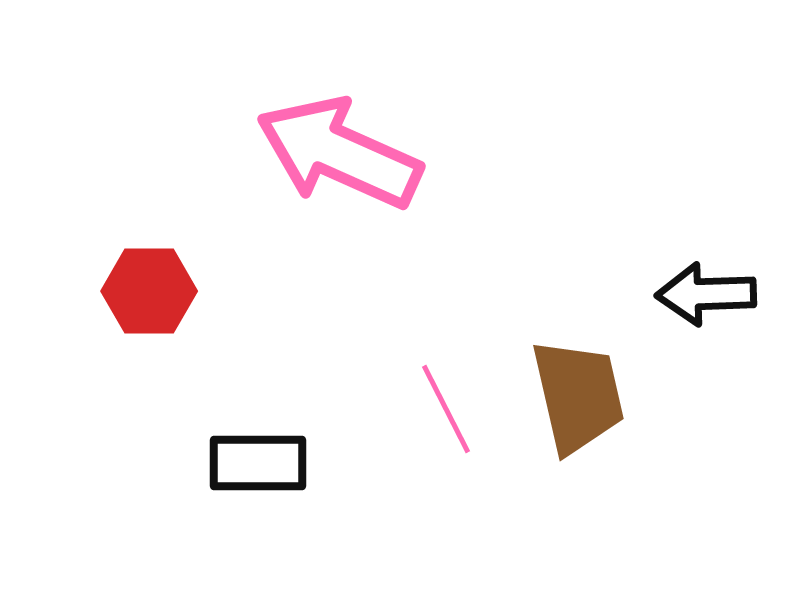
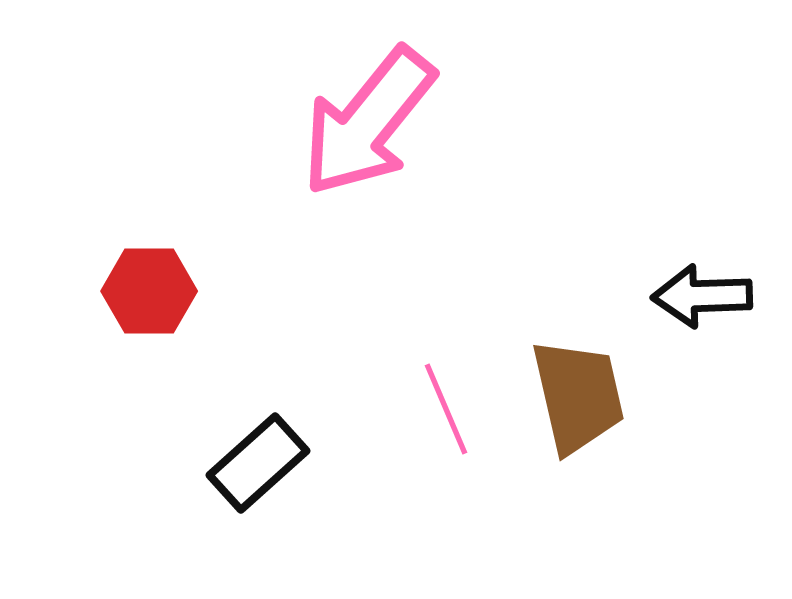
pink arrow: moved 29 px right, 31 px up; rotated 75 degrees counterclockwise
black arrow: moved 4 px left, 2 px down
pink line: rotated 4 degrees clockwise
black rectangle: rotated 42 degrees counterclockwise
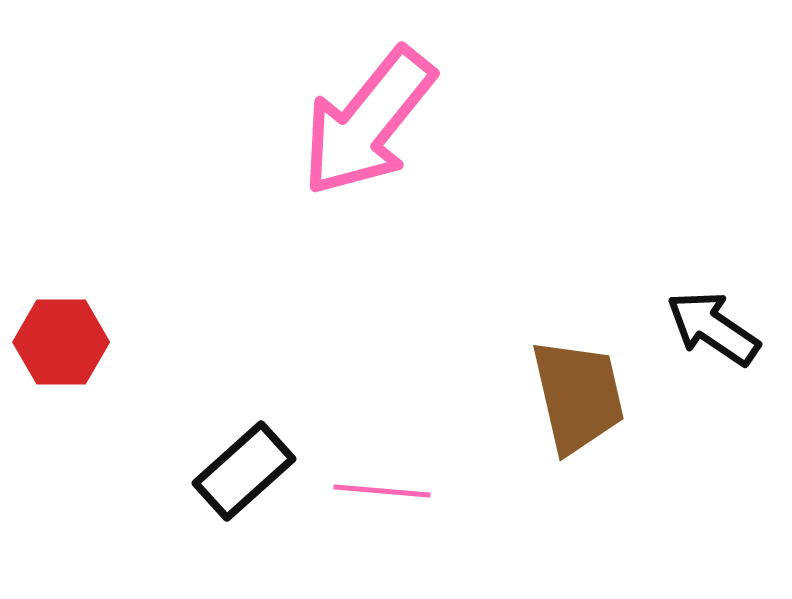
red hexagon: moved 88 px left, 51 px down
black arrow: moved 11 px right, 32 px down; rotated 36 degrees clockwise
pink line: moved 64 px left, 82 px down; rotated 62 degrees counterclockwise
black rectangle: moved 14 px left, 8 px down
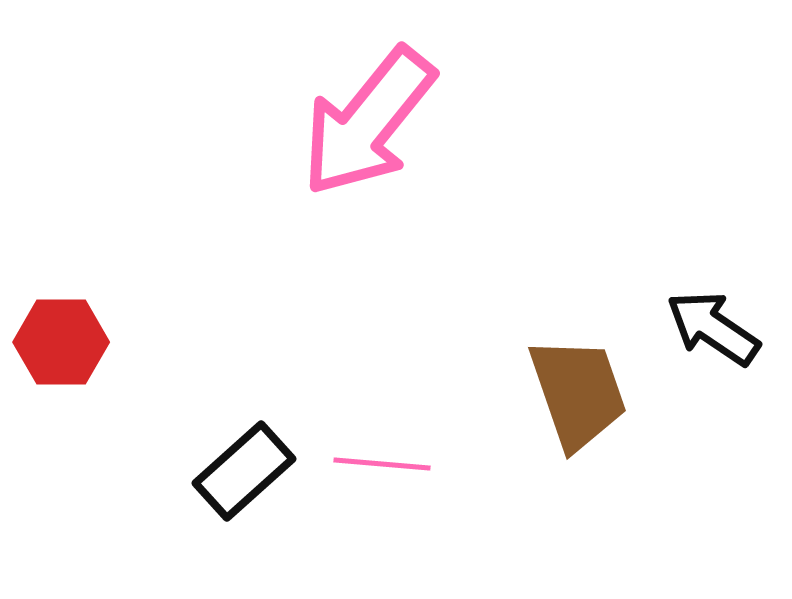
brown trapezoid: moved 3 px up; rotated 6 degrees counterclockwise
pink line: moved 27 px up
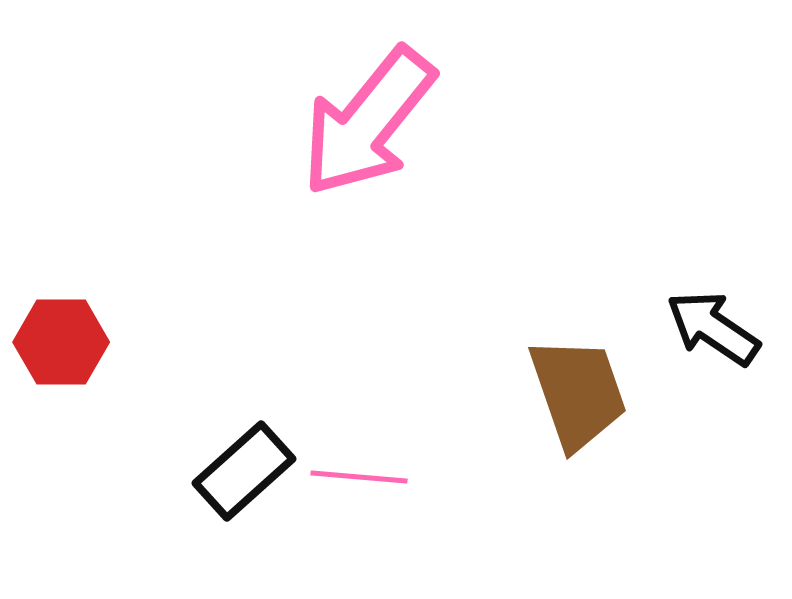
pink line: moved 23 px left, 13 px down
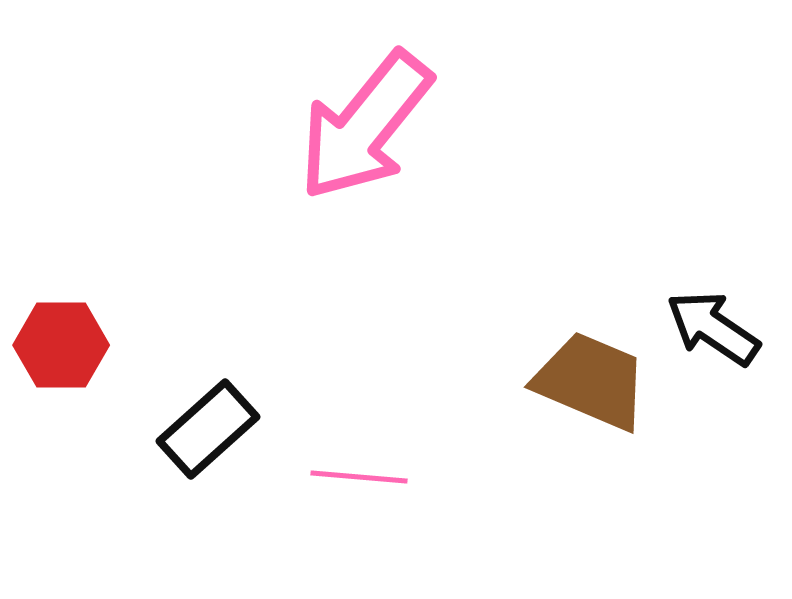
pink arrow: moved 3 px left, 4 px down
red hexagon: moved 3 px down
brown trapezoid: moved 13 px right, 12 px up; rotated 48 degrees counterclockwise
black rectangle: moved 36 px left, 42 px up
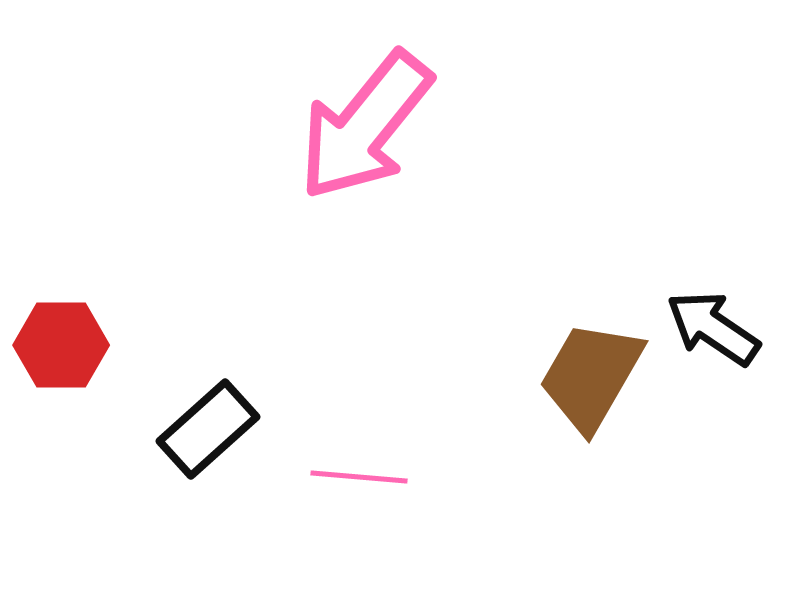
brown trapezoid: moved 5 px up; rotated 83 degrees counterclockwise
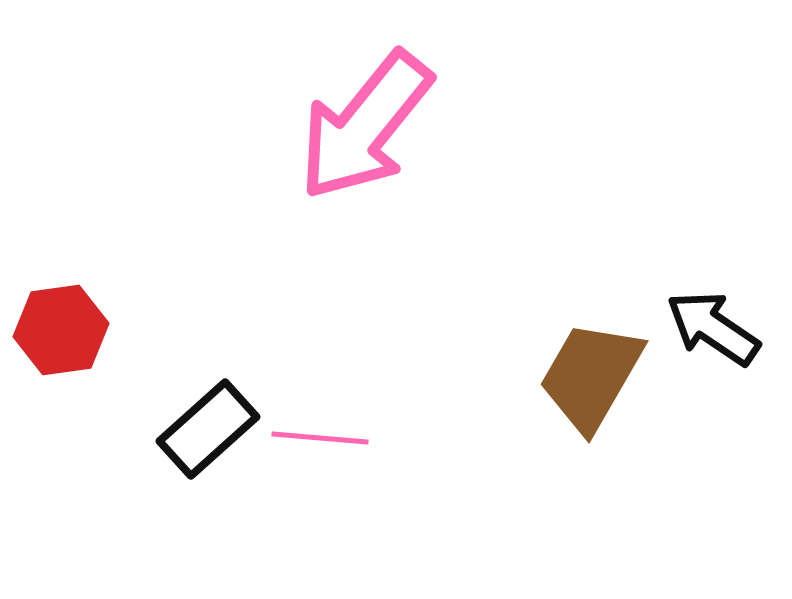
red hexagon: moved 15 px up; rotated 8 degrees counterclockwise
pink line: moved 39 px left, 39 px up
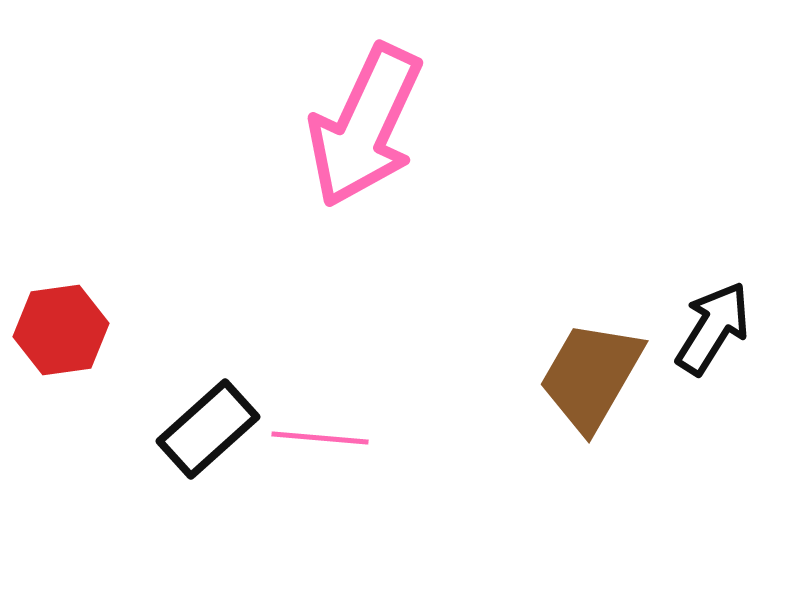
pink arrow: rotated 14 degrees counterclockwise
black arrow: rotated 88 degrees clockwise
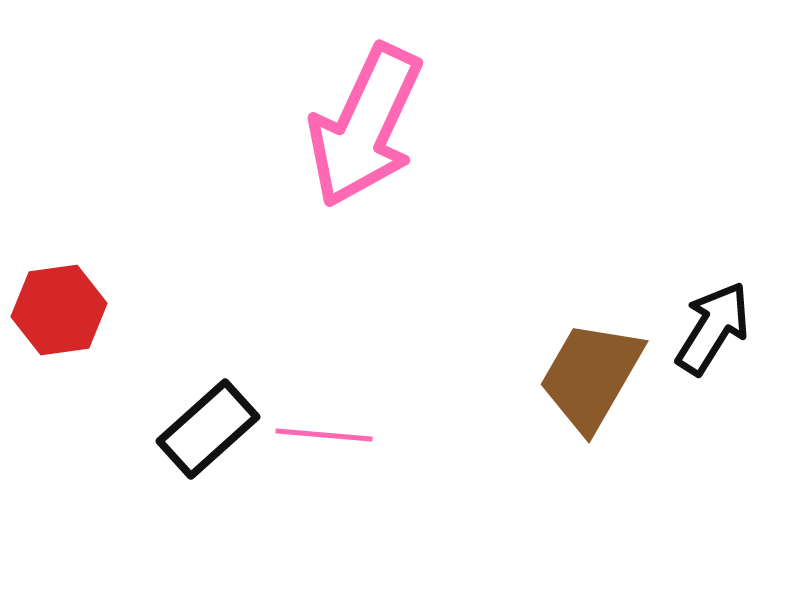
red hexagon: moved 2 px left, 20 px up
pink line: moved 4 px right, 3 px up
